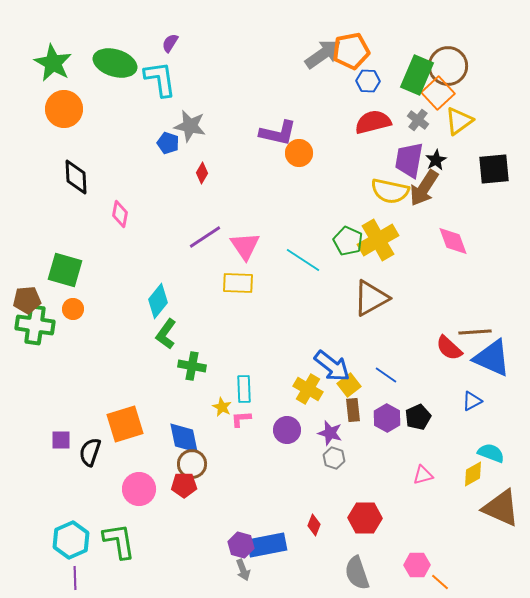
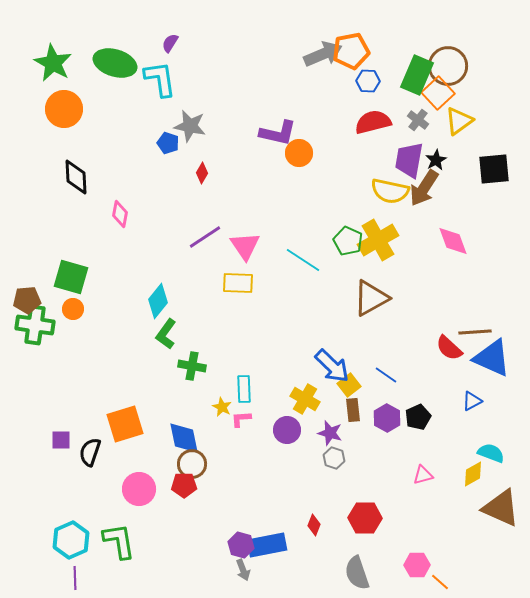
gray arrow at (323, 54): rotated 12 degrees clockwise
green square at (65, 270): moved 6 px right, 7 px down
blue arrow at (332, 366): rotated 6 degrees clockwise
yellow cross at (308, 389): moved 3 px left, 10 px down
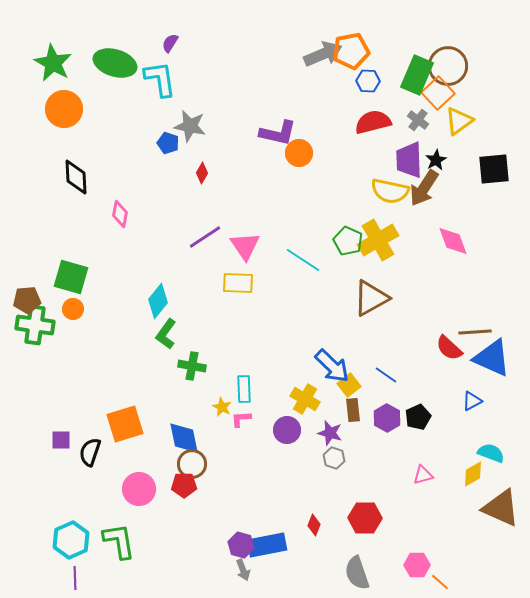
purple trapezoid at (409, 160): rotated 12 degrees counterclockwise
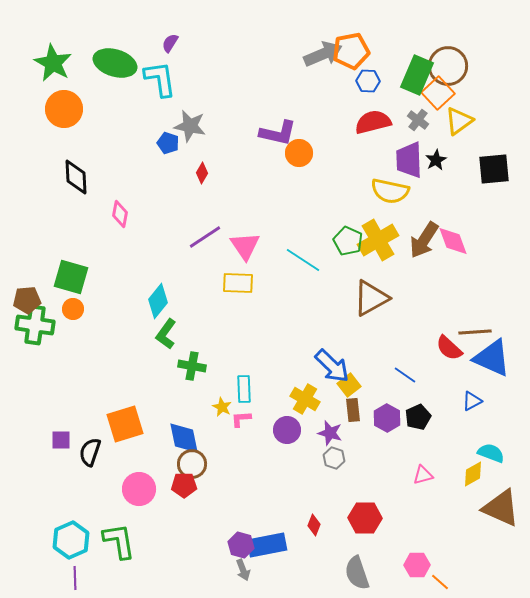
brown arrow at (424, 188): moved 52 px down
blue line at (386, 375): moved 19 px right
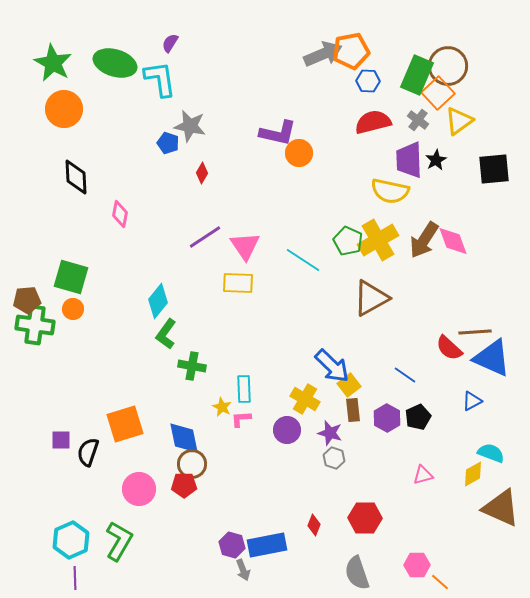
black semicircle at (90, 452): moved 2 px left
green L-shape at (119, 541): rotated 39 degrees clockwise
purple hexagon at (241, 545): moved 9 px left
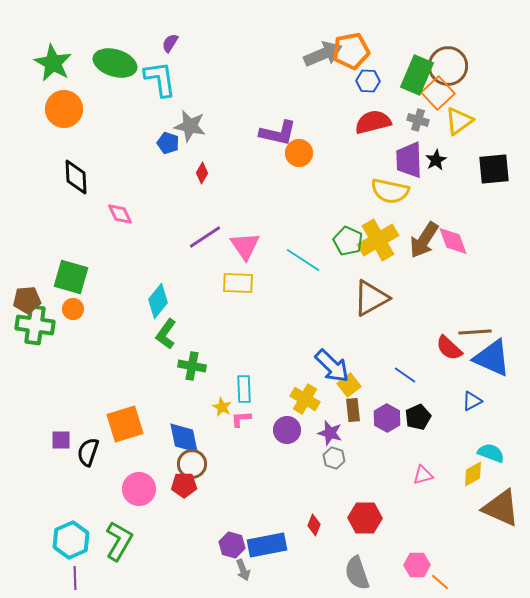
gray cross at (418, 120): rotated 20 degrees counterclockwise
pink diamond at (120, 214): rotated 36 degrees counterclockwise
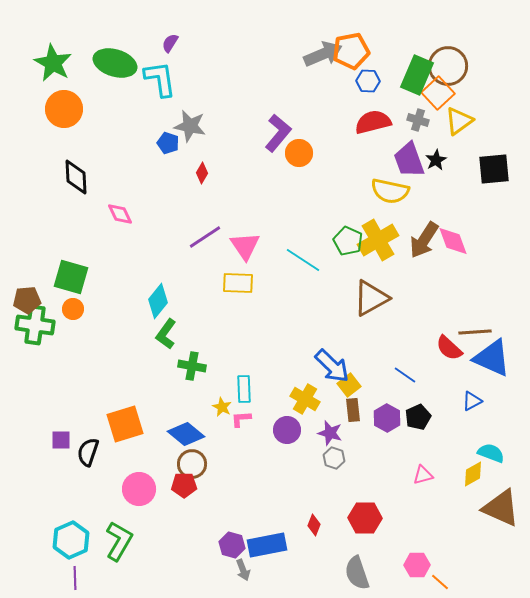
purple L-shape at (278, 133): rotated 63 degrees counterclockwise
purple trapezoid at (409, 160): rotated 18 degrees counterclockwise
blue diamond at (184, 438): moved 2 px right, 4 px up; rotated 39 degrees counterclockwise
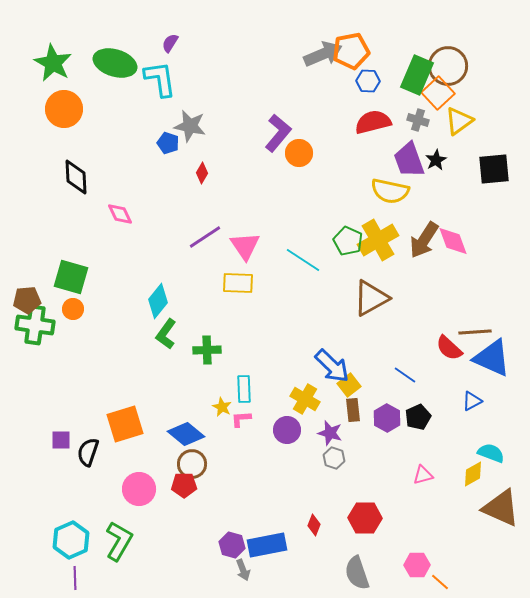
green cross at (192, 366): moved 15 px right, 16 px up; rotated 12 degrees counterclockwise
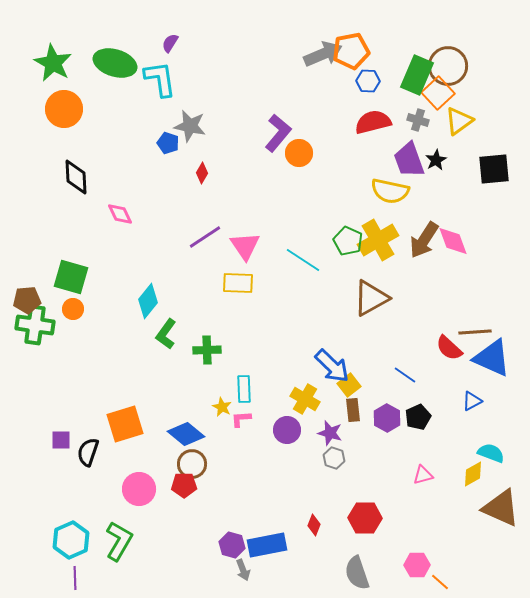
cyan diamond at (158, 301): moved 10 px left
